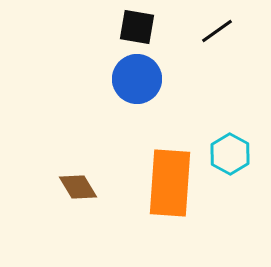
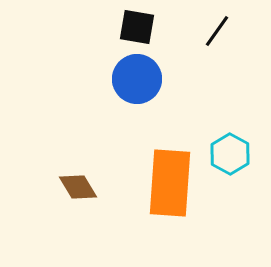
black line: rotated 20 degrees counterclockwise
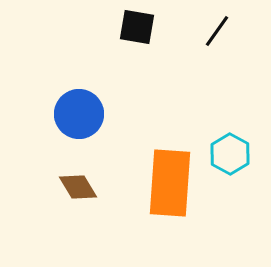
blue circle: moved 58 px left, 35 px down
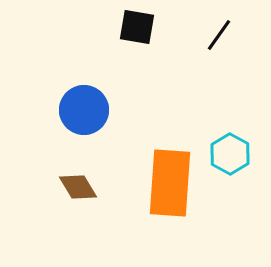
black line: moved 2 px right, 4 px down
blue circle: moved 5 px right, 4 px up
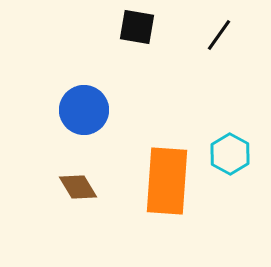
orange rectangle: moved 3 px left, 2 px up
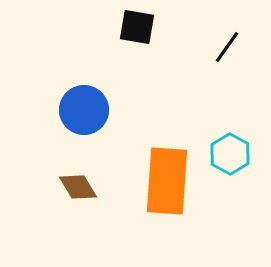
black line: moved 8 px right, 12 px down
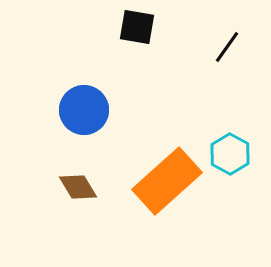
orange rectangle: rotated 44 degrees clockwise
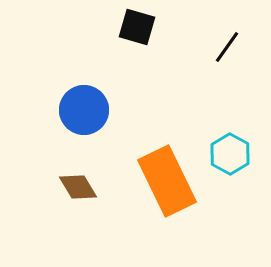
black square: rotated 6 degrees clockwise
orange rectangle: rotated 74 degrees counterclockwise
